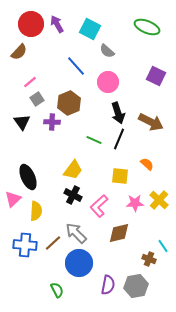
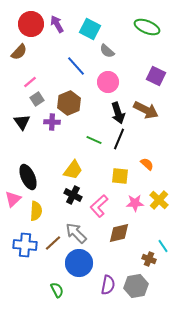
brown arrow: moved 5 px left, 12 px up
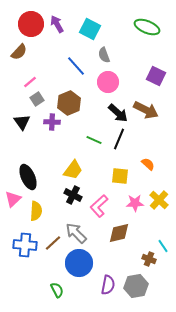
gray semicircle: moved 3 px left, 4 px down; rotated 28 degrees clockwise
black arrow: rotated 30 degrees counterclockwise
orange semicircle: moved 1 px right
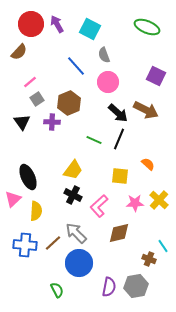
purple semicircle: moved 1 px right, 2 px down
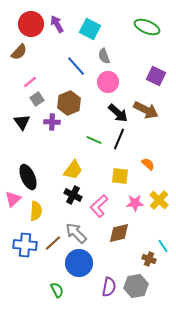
gray semicircle: moved 1 px down
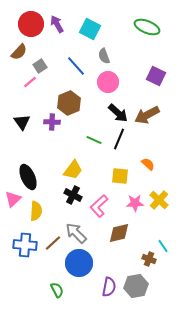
gray square: moved 3 px right, 33 px up
brown arrow: moved 1 px right, 5 px down; rotated 125 degrees clockwise
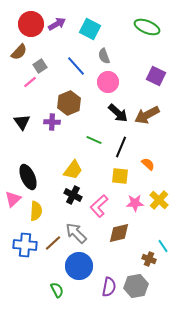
purple arrow: rotated 90 degrees clockwise
black line: moved 2 px right, 8 px down
blue circle: moved 3 px down
